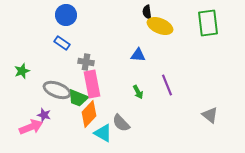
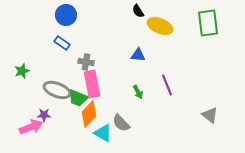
black semicircle: moved 9 px left, 1 px up; rotated 24 degrees counterclockwise
purple star: rotated 16 degrees counterclockwise
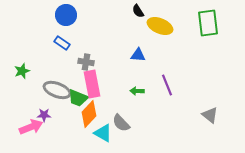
green arrow: moved 1 px left, 1 px up; rotated 120 degrees clockwise
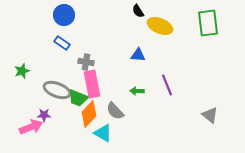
blue circle: moved 2 px left
gray semicircle: moved 6 px left, 12 px up
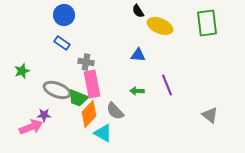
green rectangle: moved 1 px left
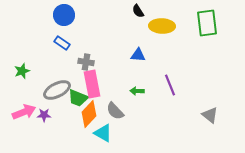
yellow ellipse: moved 2 px right; rotated 20 degrees counterclockwise
purple line: moved 3 px right
gray ellipse: rotated 48 degrees counterclockwise
pink arrow: moved 7 px left, 15 px up
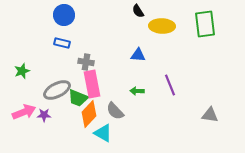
green rectangle: moved 2 px left, 1 px down
blue rectangle: rotated 21 degrees counterclockwise
gray triangle: rotated 30 degrees counterclockwise
